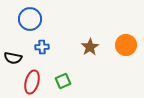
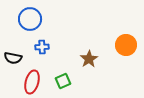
brown star: moved 1 px left, 12 px down
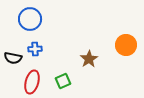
blue cross: moved 7 px left, 2 px down
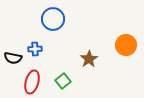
blue circle: moved 23 px right
green square: rotated 14 degrees counterclockwise
